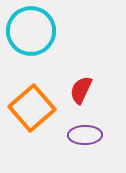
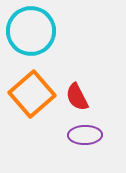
red semicircle: moved 4 px left, 7 px down; rotated 52 degrees counterclockwise
orange square: moved 14 px up
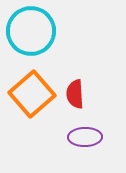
red semicircle: moved 2 px left, 3 px up; rotated 24 degrees clockwise
purple ellipse: moved 2 px down
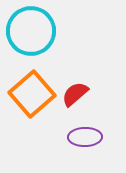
red semicircle: rotated 52 degrees clockwise
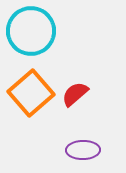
orange square: moved 1 px left, 1 px up
purple ellipse: moved 2 px left, 13 px down
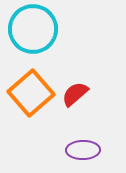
cyan circle: moved 2 px right, 2 px up
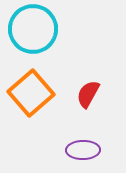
red semicircle: moved 13 px right; rotated 20 degrees counterclockwise
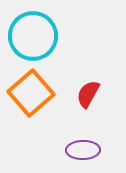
cyan circle: moved 7 px down
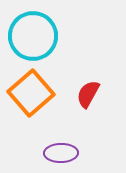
purple ellipse: moved 22 px left, 3 px down
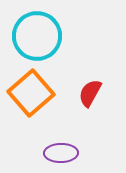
cyan circle: moved 4 px right
red semicircle: moved 2 px right, 1 px up
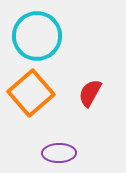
purple ellipse: moved 2 px left
